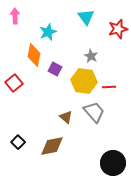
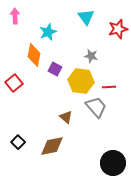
gray star: rotated 16 degrees counterclockwise
yellow hexagon: moved 3 px left
gray trapezoid: moved 2 px right, 5 px up
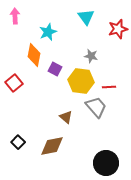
black circle: moved 7 px left
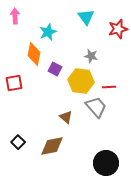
orange diamond: moved 1 px up
red square: rotated 30 degrees clockwise
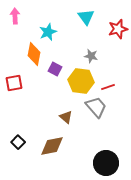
red line: moved 1 px left; rotated 16 degrees counterclockwise
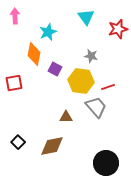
brown triangle: rotated 40 degrees counterclockwise
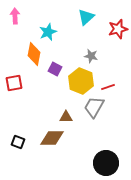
cyan triangle: rotated 24 degrees clockwise
yellow hexagon: rotated 15 degrees clockwise
gray trapezoid: moved 2 px left; rotated 110 degrees counterclockwise
black square: rotated 24 degrees counterclockwise
brown diamond: moved 8 px up; rotated 10 degrees clockwise
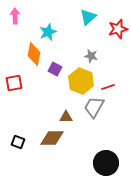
cyan triangle: moved 2 px right
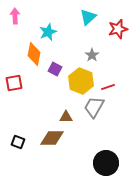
gray star: moved 1 px right, 1 px up; rotated 24 degrees clockwise
